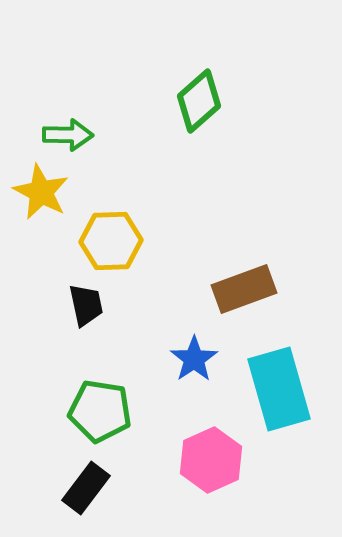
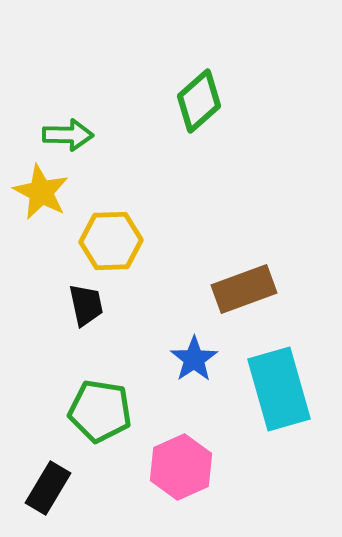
pink hexagon: moved 30 px left, 7 px down
black rectangle: moved 38 px left; rotated 6 degrees counterclockwise
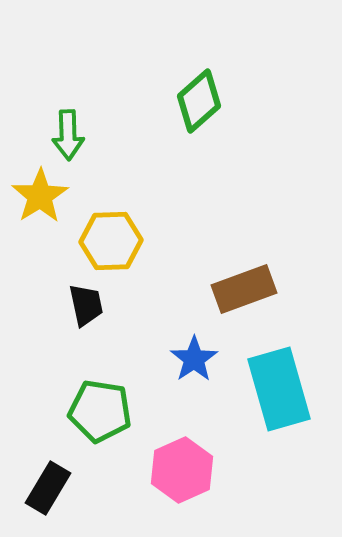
green arrow: rotated 87 degrees clockwise
yellow star: moved 1 px left, 4 px down; rotated 12 degrees clockwise
pink hexagon: moved 1 px right, 3 px down
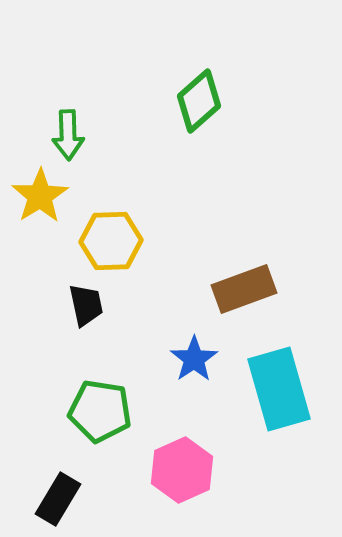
black rectangle: moved 10 px right, 11 px down
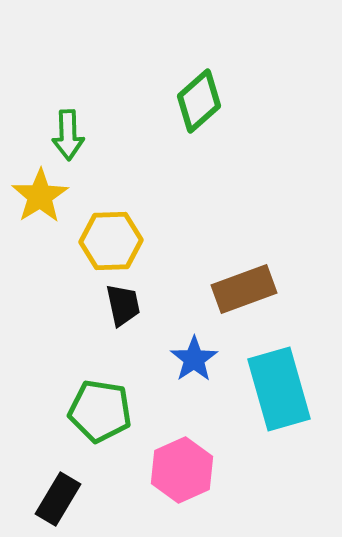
black trapezoid: moved 37 px right
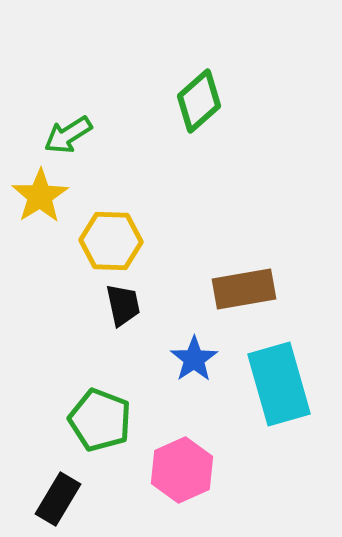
green arrow: rotated 60 degrees clockwise
yellow hexagon: rotated 4 degrees clockwise
brown rectangle: rotated 10 degrees clockwise
cyan rectangle: moved 5 px up
green pentagon: moved 9 px down; rotated 12 degrees clockwise
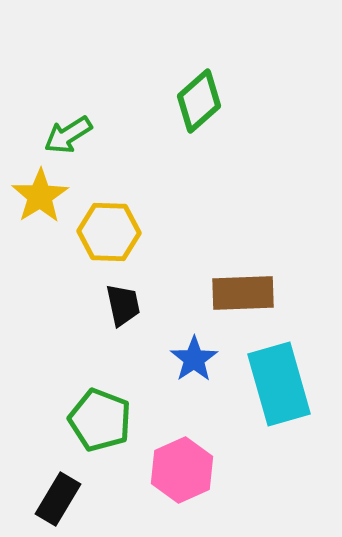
yellow hexagon: moved 2 px left, 9 px up
brown rectangle: moved 1 px left, 4 px down; rotated 8 degrees clockwise
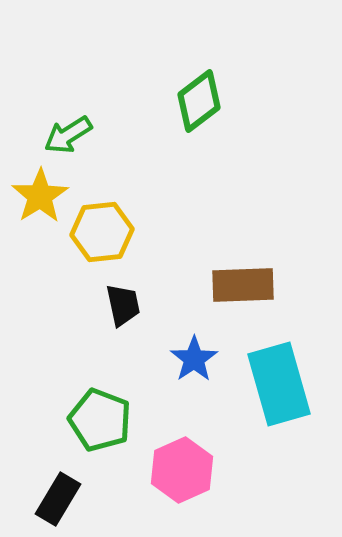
green diamond: rotated 4 degrees clockwise
yellow hexagon: moved 7 px left; rotated 8 degrees counterclockwise
brown rectangle: moved 8 px up
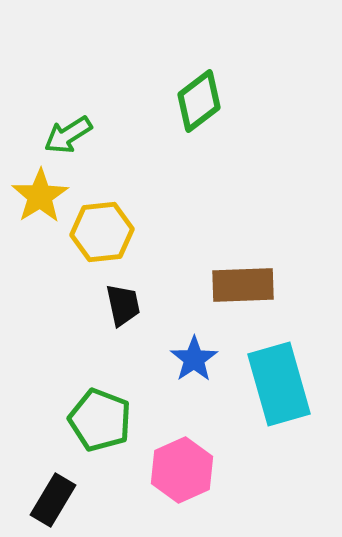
black rectangle: moved 5 px left, 1 px down
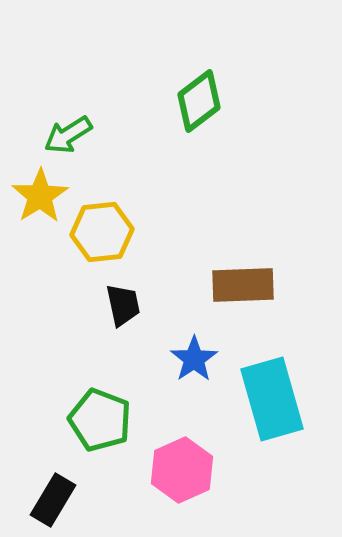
cyan rectangle: moved 7 px left, 15 px down
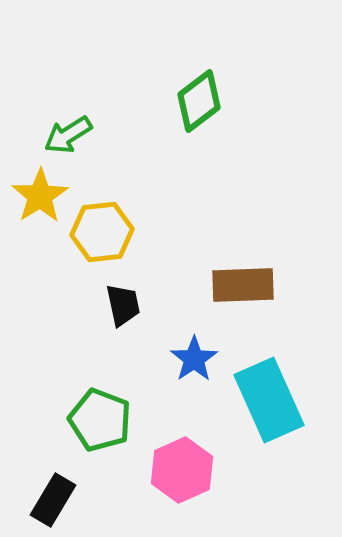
cyan rectangle: moved 3 px left, 1 px down; rotated 8 degrees counterclockwise
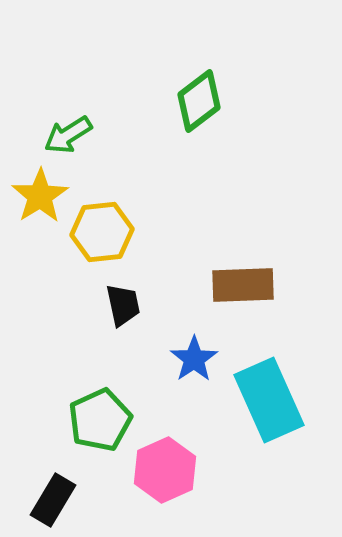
green pentagon: rotated 26 degrees clockwise
pink hexagon: moved 17 px left
